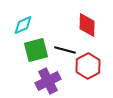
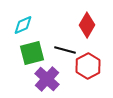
red diamond: rotated 30 degrees clockwise
green square: moved 4 px left, 3 px down
purple cross: moved 1 px left, 2 px up; rotated 20 degrees counterclockwise
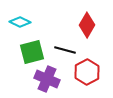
cyan diamond: moved 3 px left, 3 px up; rotated 50 degrees clockwise
green square: moved 1 px up
red hexagon: moved 1 px left, 6 px down
purple cross: rotated 20 degrees counterclockwise
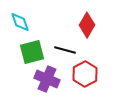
cyan diamond: rotated 45 degrees clockwise
red hexagon: moved 2 px left, 2 px down
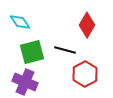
cyan diamond: rotated 15 degrees counterclockwise
purple cross: moved 22 px left, 3 px down
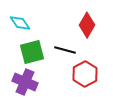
cyan diamond: moved 1 px down
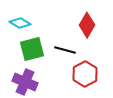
cyan diamond: rotated 25 degrees counterclockwise
green square: moved 3 px up
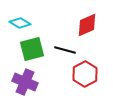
red diamond: rotated 35 degrees clockwise
